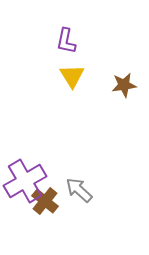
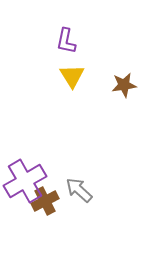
brown cross: rotated 24 degrees clockwise
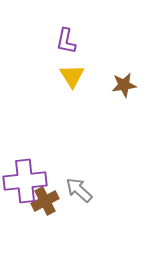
purple cross: rotated 24 degrees clockwise
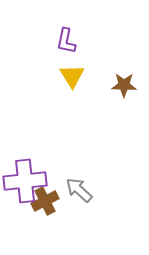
brown star: rotated 10 degrees clockwise
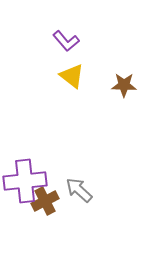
purple L-shape: rotated 52 degrees counterclockwise
yellow triangle: rotated 20 degrees counterclockwise
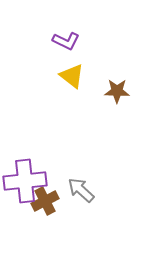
purple L-shape: rotated 24 degrees counterclockwise
brown star: moved 7 px left, 6 px down
gray arrow: moved 2 px right
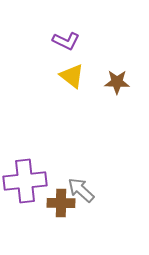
brown star: moved 9 px up
brown cross: moved 16 px right, 2 px down; rotated 28 degrees clockwise
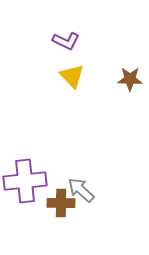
yellow triangle: rotated 8 degrees clockwise
brown star: moved 13 px right, 3 px up
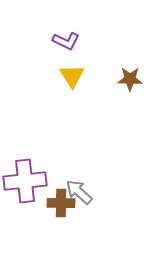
yellow triangle: rotated 12 degrees clockwise
gray arrow: moved 2 px left, 2 px down
